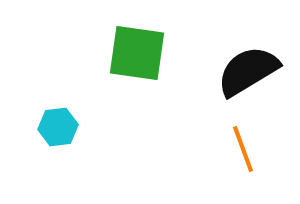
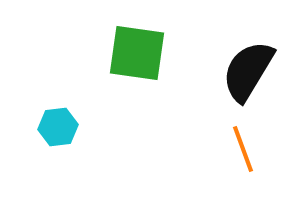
black semicircle: rotated 28 degrees counterclockwise
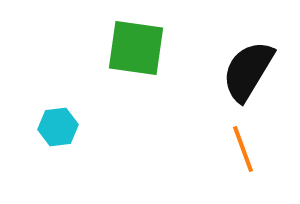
green square: moved 1 px left, 5 px up
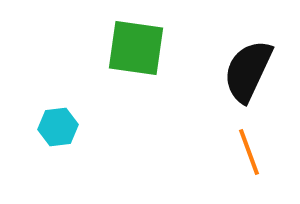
black semicircle: rotated 6 degrees counterclockwise
orange line: moved 6 px right, 3 px down
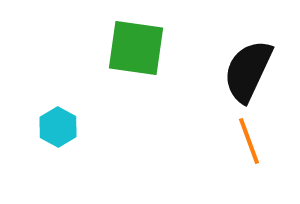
cyan hexagon: rotated 24 degrees counterclockwise
orange line: moved 11 px up
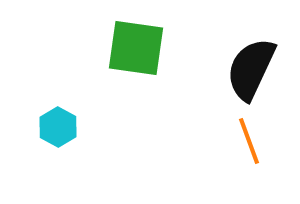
black semicircle: moved 3 px right, 2 px up
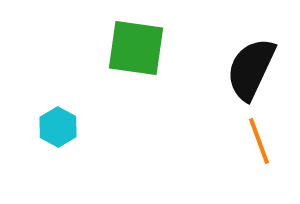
orange line: moved 10 px right
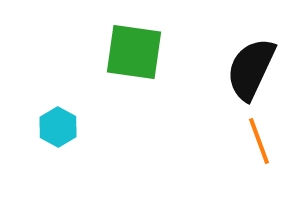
green square: moved 2 px left, 4 px down
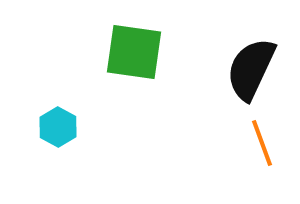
orange line: moved 3 px right, 2 px down
